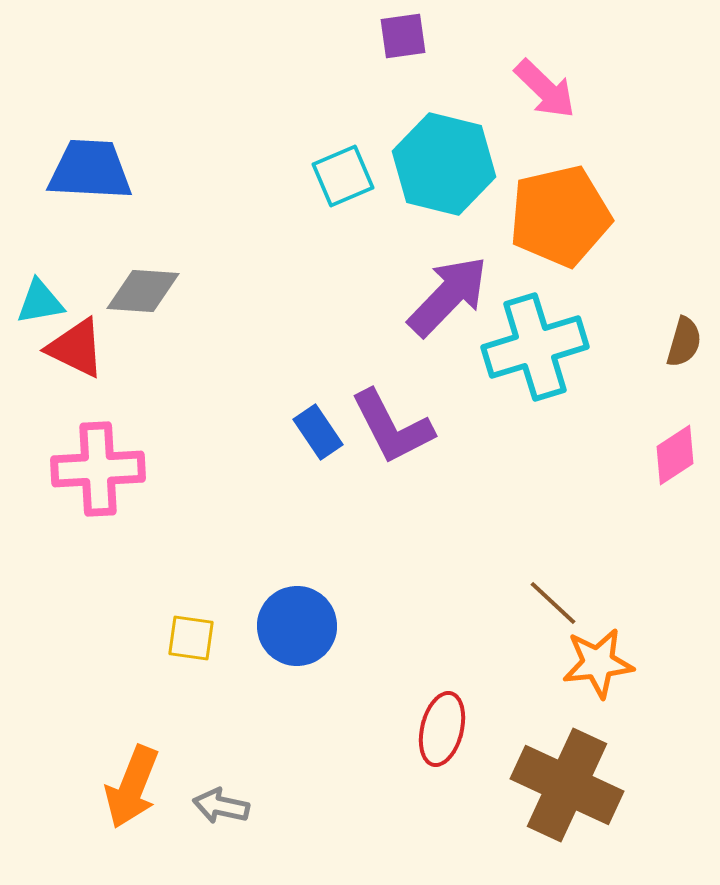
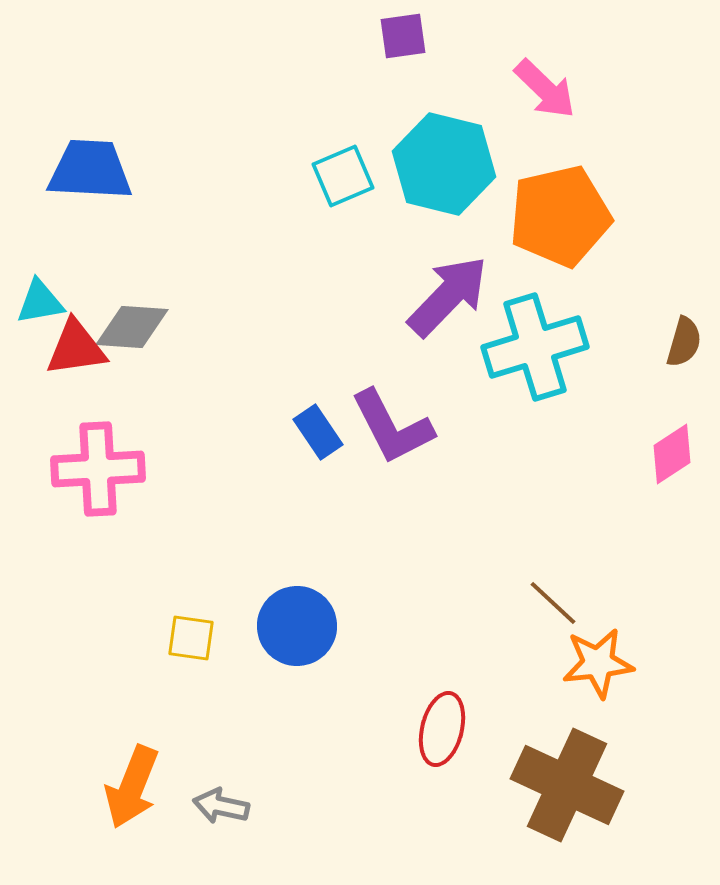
gray diamond: moved 11 px left, 36 px down
red triangle: rotated 34 degrees counterclockwise
pink diamond: moved 3 px left, 1 px up
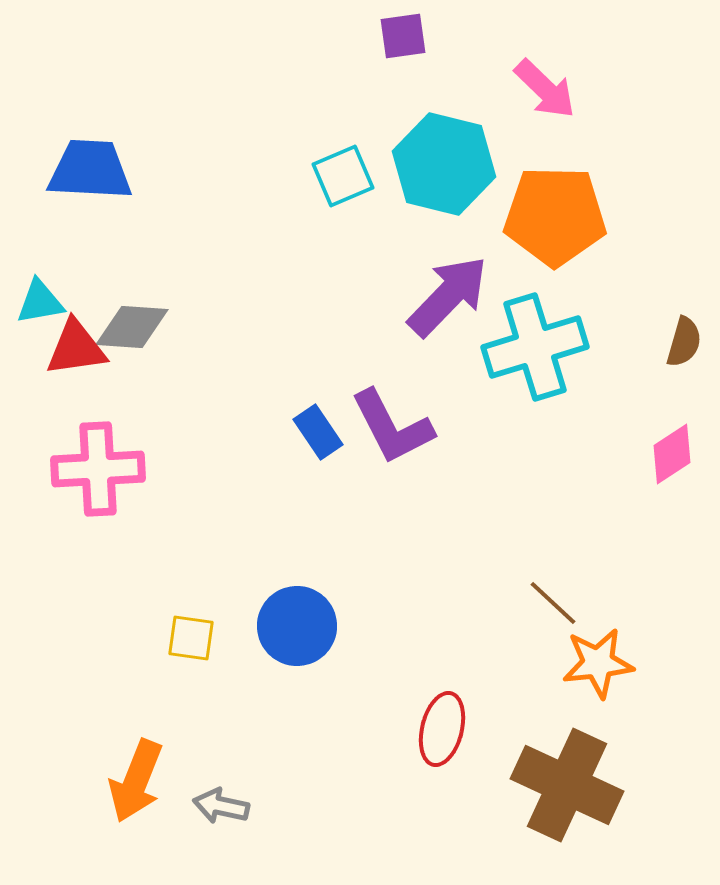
orange pentagon: moved 5 px left; rotated 14 degrees clockwise
orange arrow: moved 4 px right, 6 px up
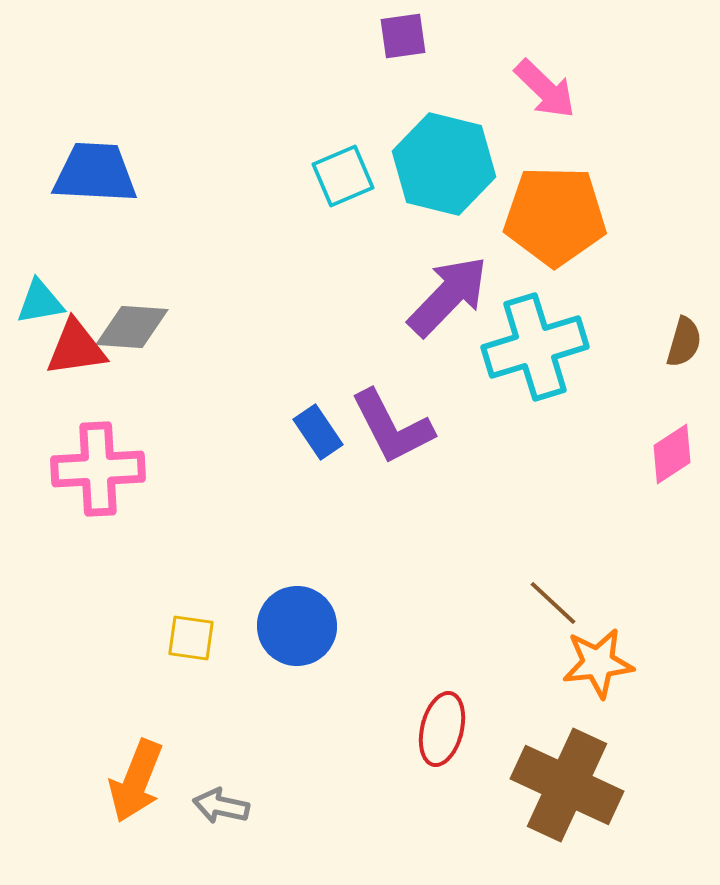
blue trapezoid: moved 5 px right, 3 px down
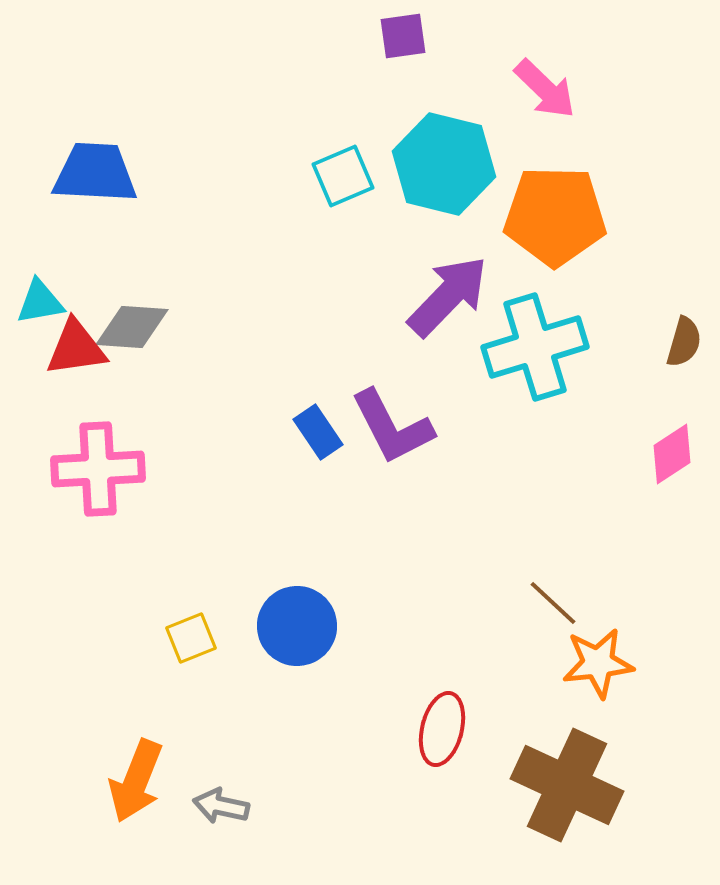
yellow square: rotated 30 degrees counterclockwise
